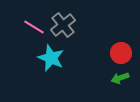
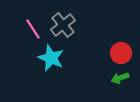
pink line: moved 1 px left, 2 px down; rotated 25 degrees clockwise
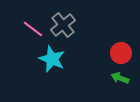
pink line: rotated 20 degrees counterclockwise
cyan star: moved 1 px right, 1 px down
green arrow: rotated 42 degrees clockwise
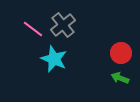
cyan star: moved 2 px right
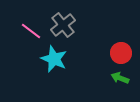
pink line: moved 2 px left, 2 px down
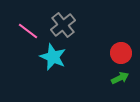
pink line: moved 3 px left
cyan star: moved 1 px left, 2 px up
green arrow: rotated 132 degrees clockwise
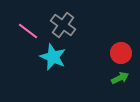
gray cross: rotated 15 degrees counterclockwise
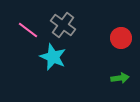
pink line: moved 1 px up
red circle: moved 15 px up
green arrow: rotated 18 degrees clockwise
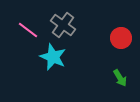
green arrow: rotated 66 degrees clockwise
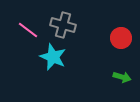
gray cross: rotated 20 degrees counterclockwise
green arrow: moved 2 px right, 1 px up; rotated 42 degrees counterclockwise
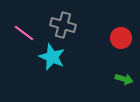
pink line: moved 4 px left, 3 px down
cyan star: moved 1 px left
green arrow: moved 2 px right, 2 px down
